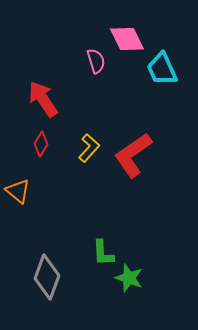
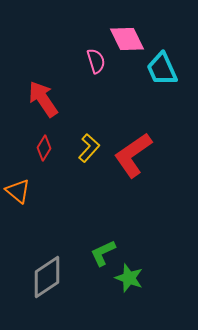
red diamond: moved 3 px right, 4 px down
green L-shape: rotated 68 degrees clockwise
gray diamond: rotated 36 degrees clockwise
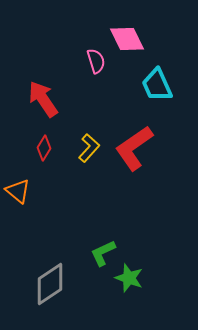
cyan trapezoid: moved 5 px left, 16 px down
red L-shape: moved 1 px right, 7 px up
gray diamond: moved 3 px right, 7 px down
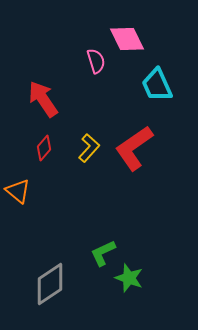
red diamond: rotated 10 degrees clockwise
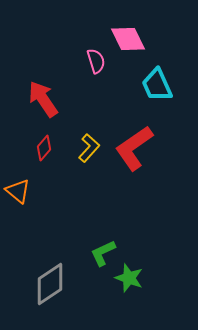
pink diamond: moved 1 px right
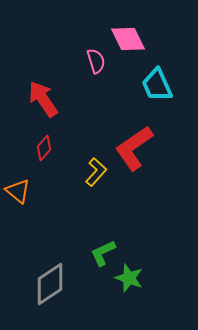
yellow L-shape: moved 7 px right, 24 px down
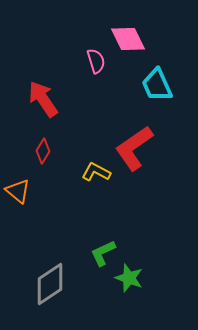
red diamond: moved 1 px left, 3 px down; rotated 10 degrees counterclockwise
yellow L-shape: rotated 104 degrees counterclockwise
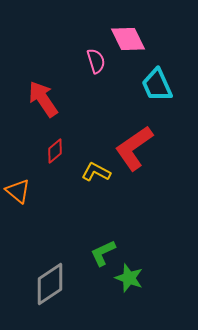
red diamond: moved 12 px right; rotated 20 degrees clockwise
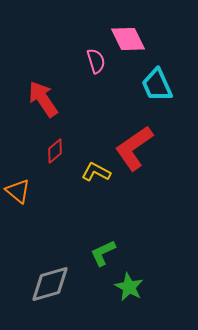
green star: moved 9 px down; rotated 8 degrees clockwise
gray diamond: rotated 18 degrees clockwise
